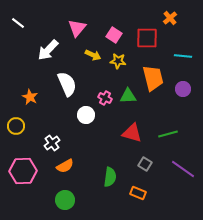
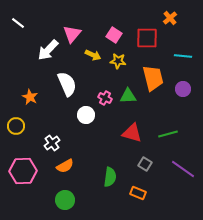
pink triangle: moved 5 px left, 6 px down
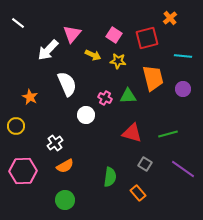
red square: rotated 15 degrees counterclockwise
white cross: moved 3 px right
orange rectangle: rotated 28 degrees clockwise
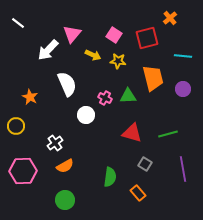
purple line: rotated 45 degrees clockwise
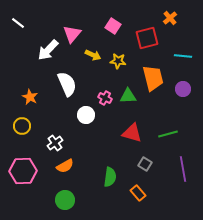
pink square: moved 1 px left, 9 px up
yellow circle: moved 6 px right
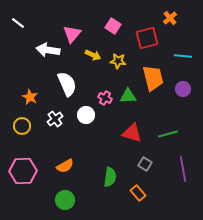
white arrow: rotated 55 degrees clockwise
white cross: moved 24 px up
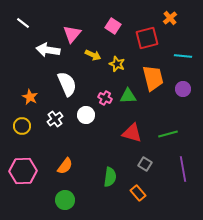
white line: moved 5 px right
yellow star: moved 1 px left, 3 px down; rotated 14 degrees clockwise
orange semicircle: rotated 24 degrees counterclockwise
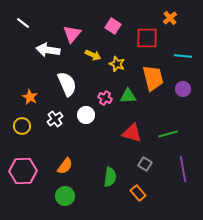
red square: rotated 15 degrees clockwise
green circle: moved 4 px up
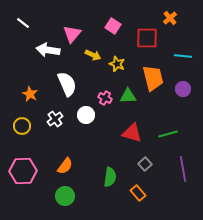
orange star: moved 3 px up
gray square: rotated 16 degrees clockwise
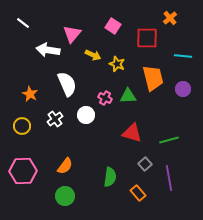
green line: moved 1 px right, 6 px down
purple line: moved 14 px left, 9 px down
